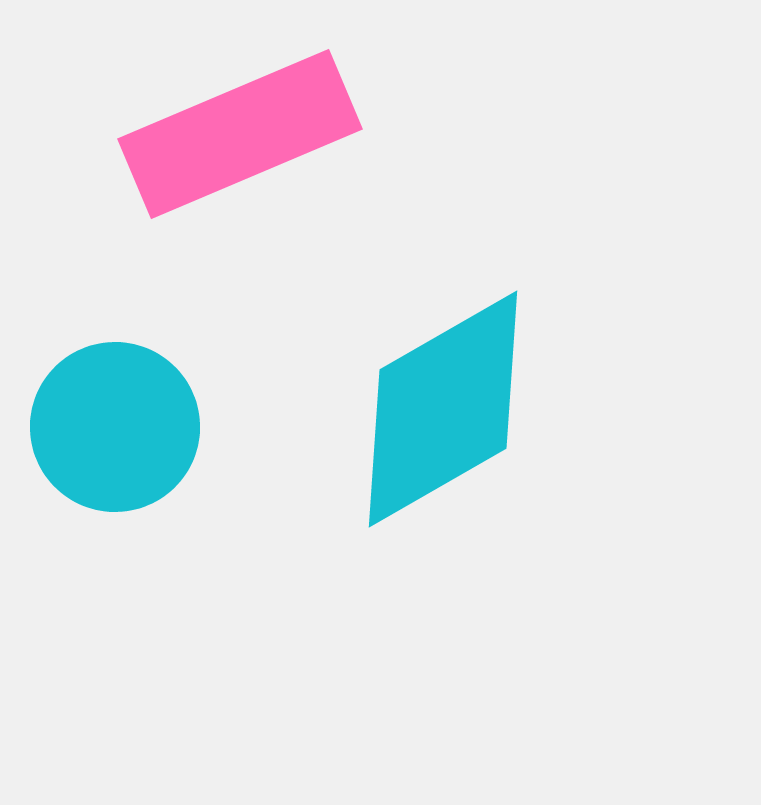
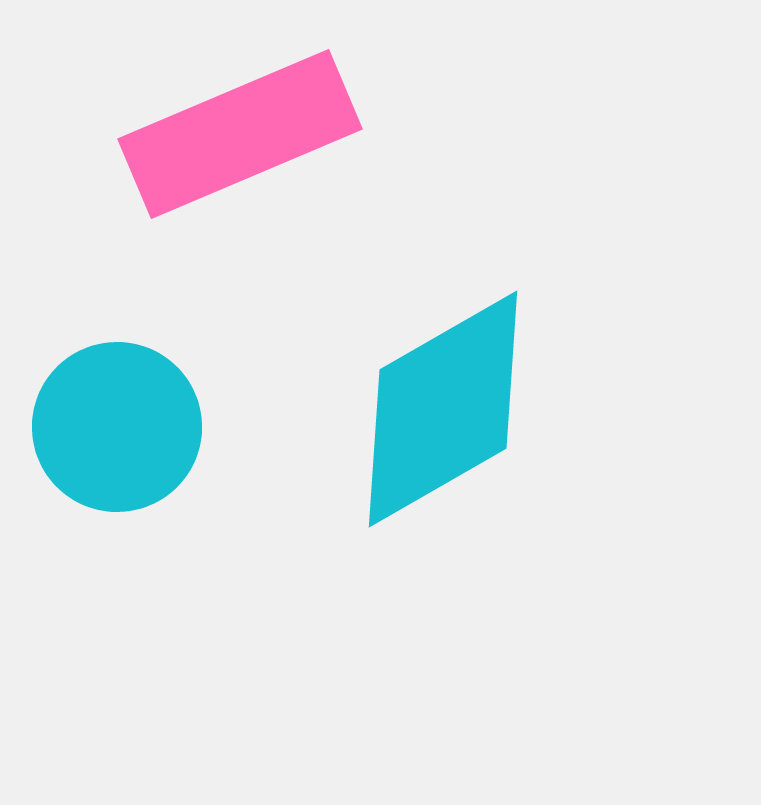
cyan circle: moved 2 px right
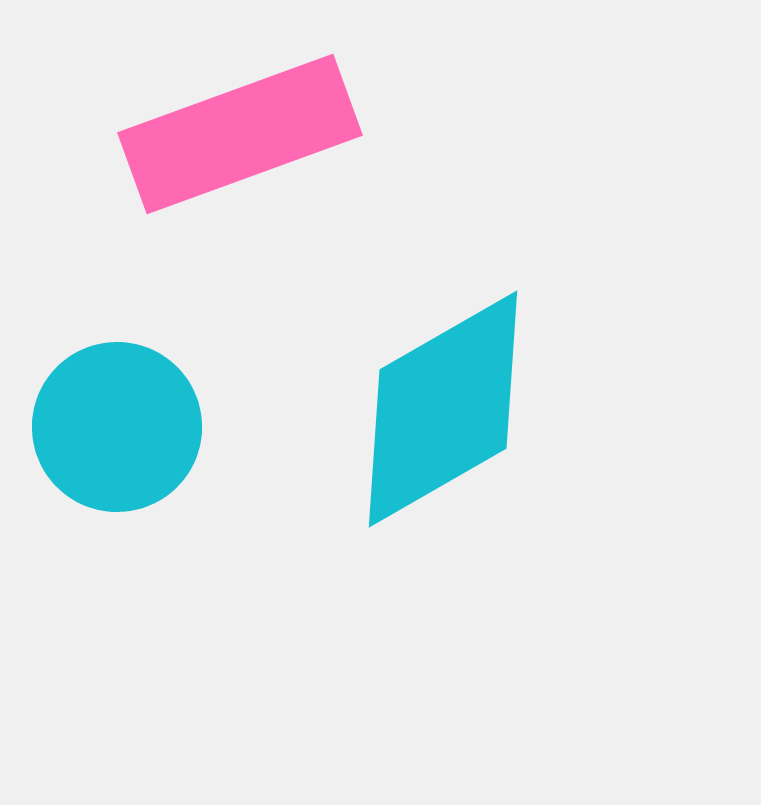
pink rectangle: rotated 3 degrees clockwise
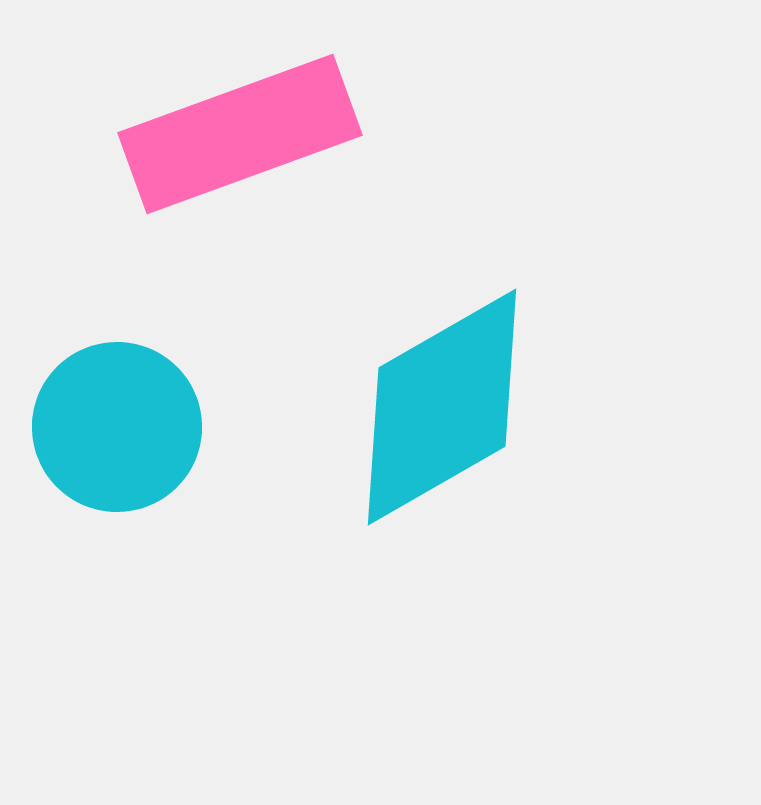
cyan diamond: moved 1 px left, 2 px up
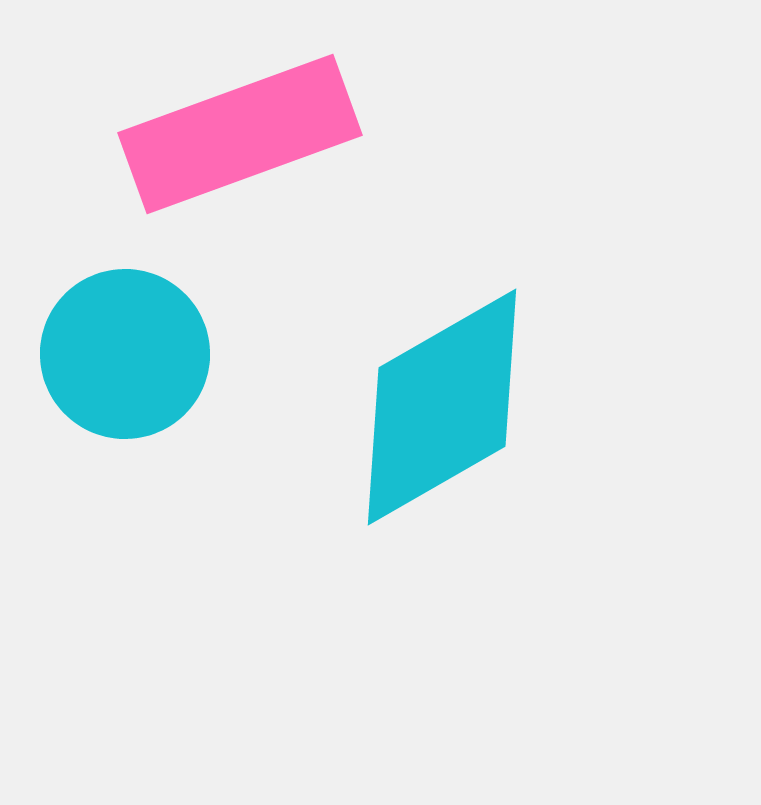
cyan circle: moved 8 px right, 73 px up
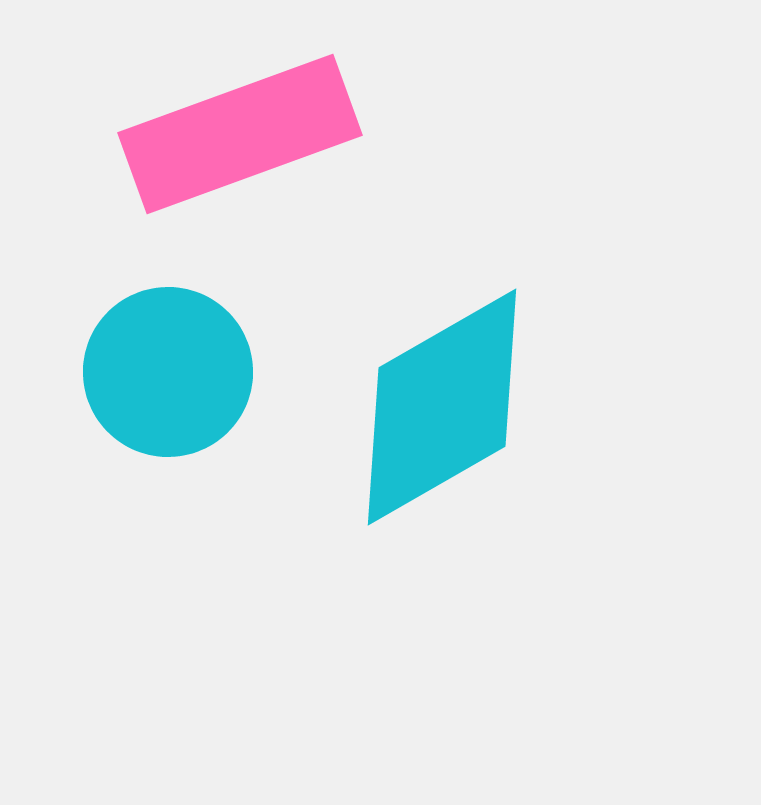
cyan circle: moved 43 px right, 18 px down
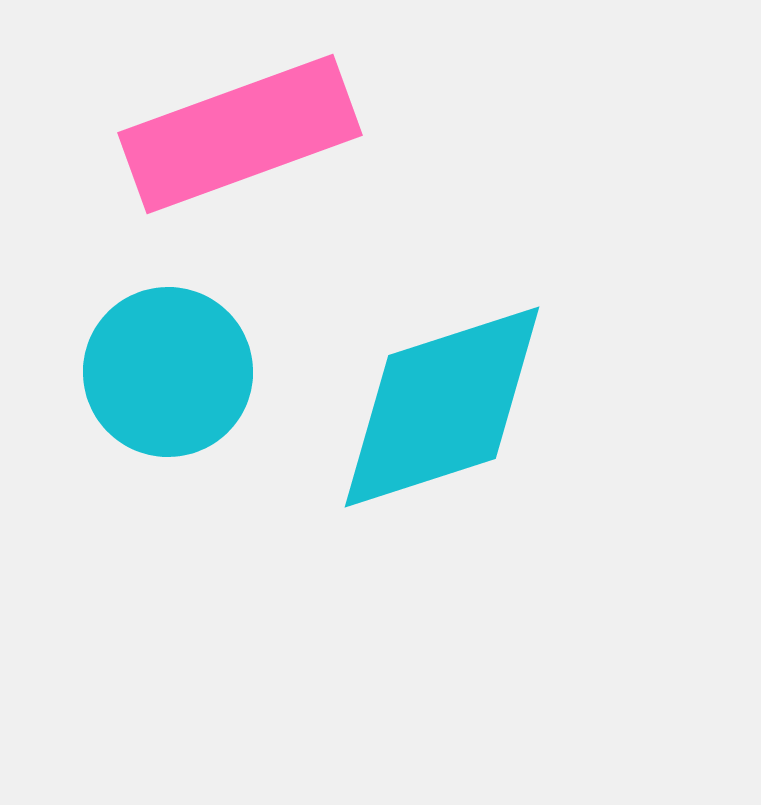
cyan diamond: rotated 12 degrees clockwise
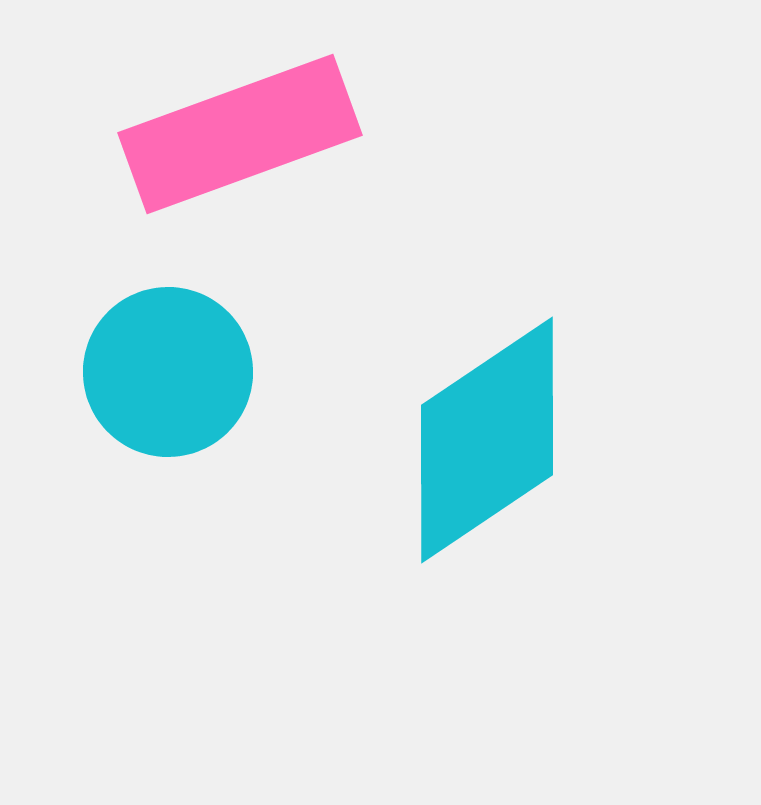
cyan diamond: moved 45 px right, 33 px down; rotated 16 degrees counterclockwise
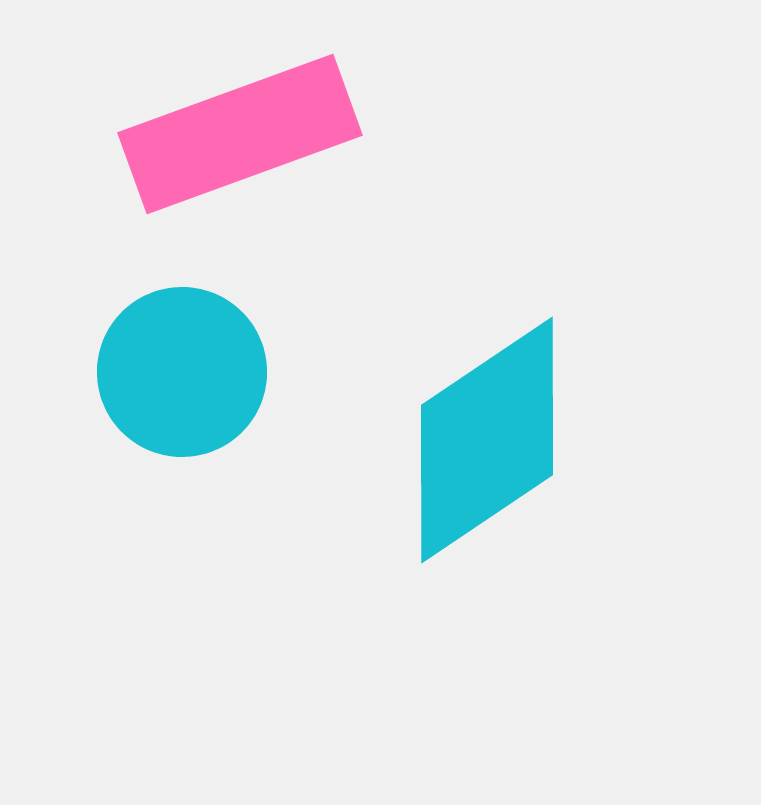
cyan circle: moved 14 px right
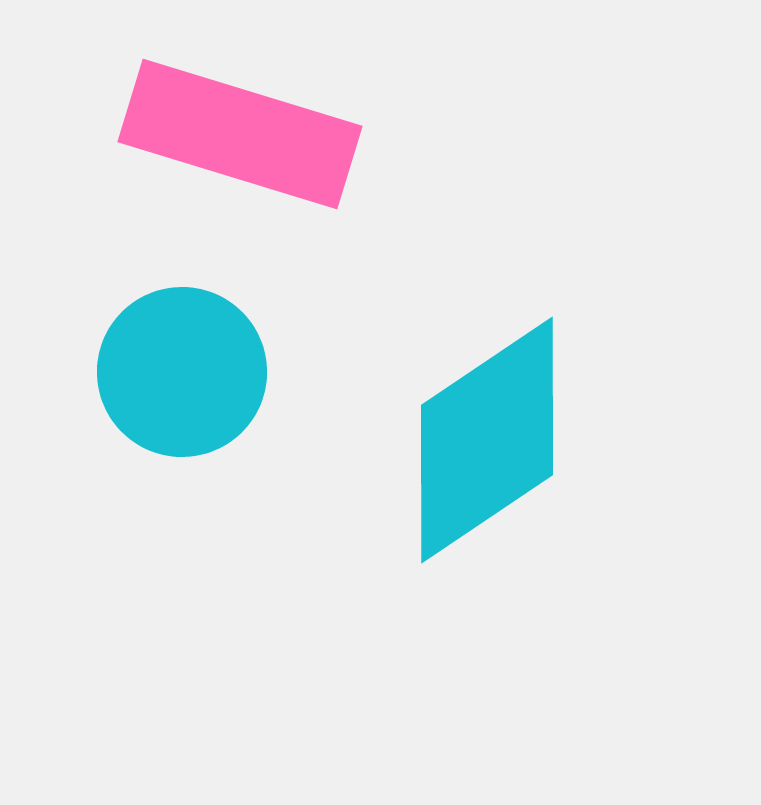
pink rectangle: rotated 37 degrees clockwise
